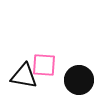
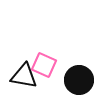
pink square: rotated 20 degrees clockwise
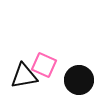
black triangle: rotated 20 degrees counterclockwise
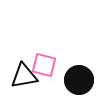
pink square: rotated 10 degrees counterclockwise
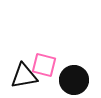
black circle: moved 5 px left
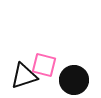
black triangle: rotated 8 degrees counterclockwise
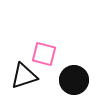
pink square: moved 11 px up
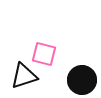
black circle: moved 8 px right
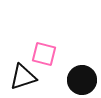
black triangle: moved 1 px left, 1 px down
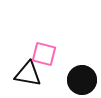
black triangle: moved 5 px right, 3 px up; rotated 28 degrees clockwise
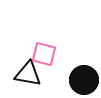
black circle: moved 2 px right
